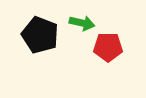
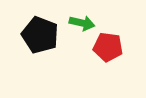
red pentagon: rotated 8 degrees clockwise
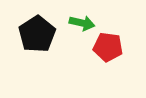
black pentagon: moved 3 px left, 1 px up; rotated 18 degrees clockwise
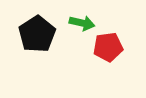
red pentagon: rotated 16 degrees counterclockwise
